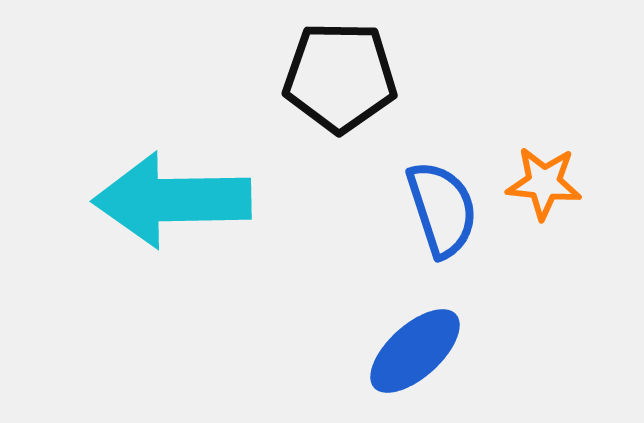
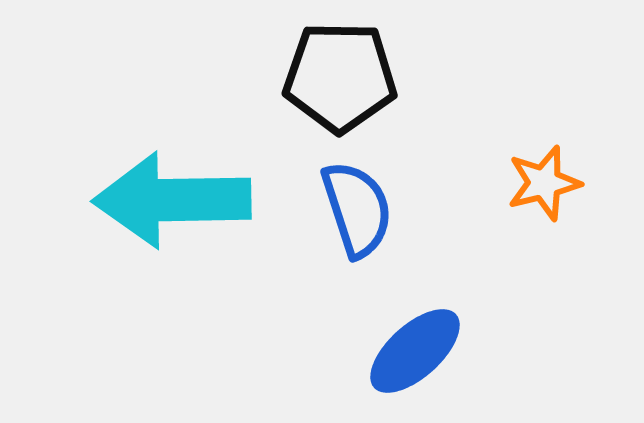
orange star: rotated 20 degrees counterclockwise
blue semicircle: moved 85 px left
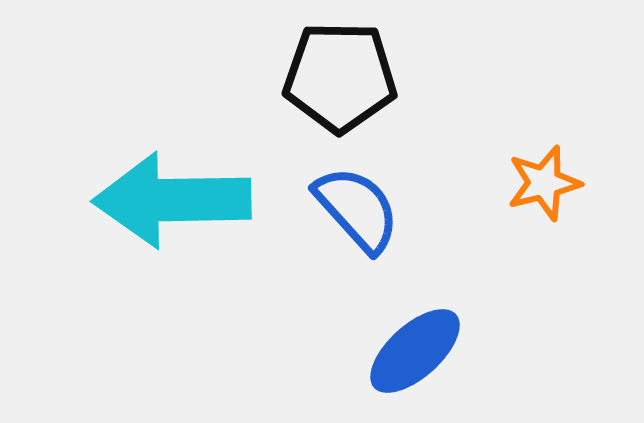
blue semicircle: rotated 24 degrees counterclockwise
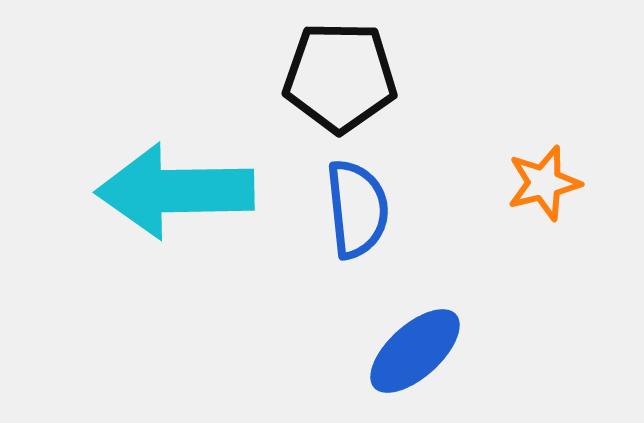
cyan arrow: moved 3 px right, 9 px up
blue semicircle: rotated 36 degrees clockwise
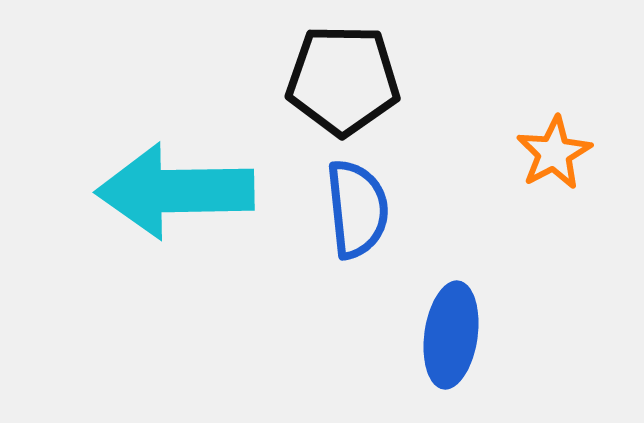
black pentagon: moved 3 px right, 3 px down
orange star: moved 10 px right, 30 px up; rotated 14 degrees counterclockwise
blue ellipse: moved 36 px right, 16 px up; rotated 40 degrees counterclockwise
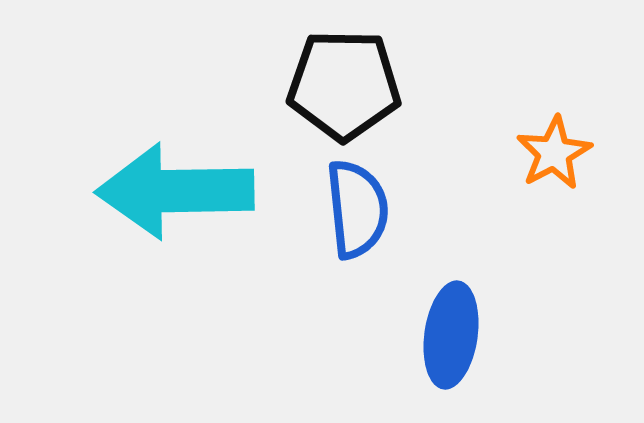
black pentagon: moved 1 px right, 5 px down
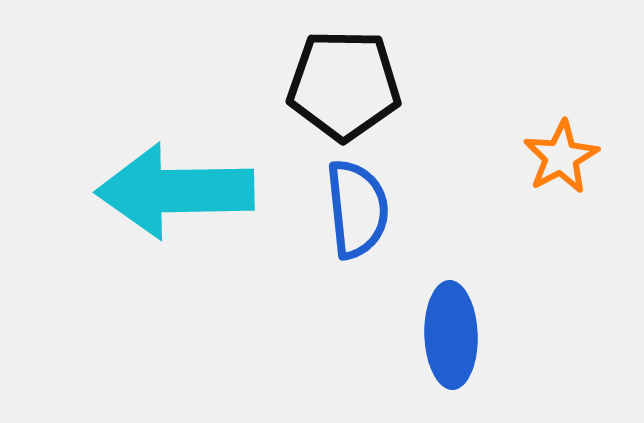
orange star: moved 7 px right, 4 px down
blue ellipse: rotated 10 degrees counterclockwise
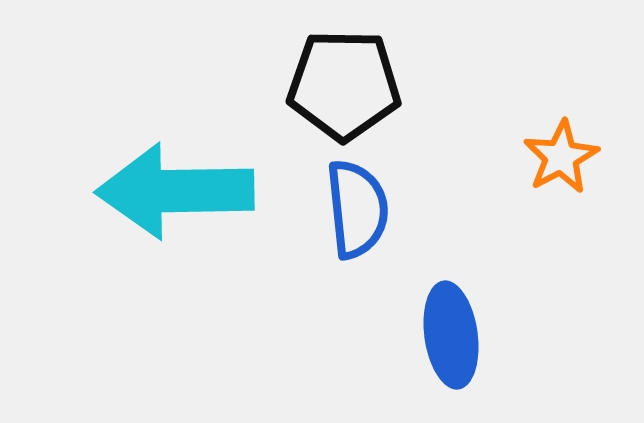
blue ellipse: rotated 6 degrees counterclockwise
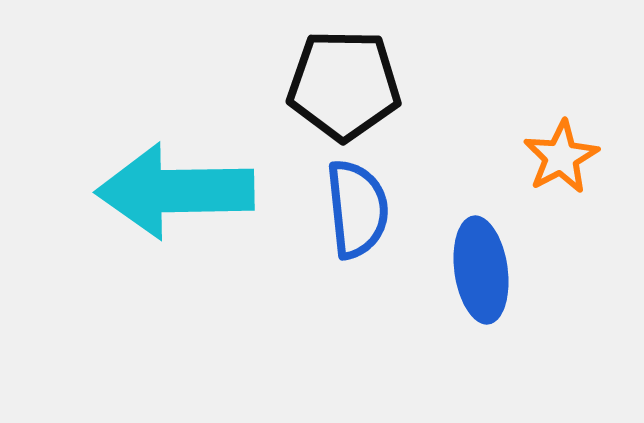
blue ellipse: moved 30 px right, 65 px up
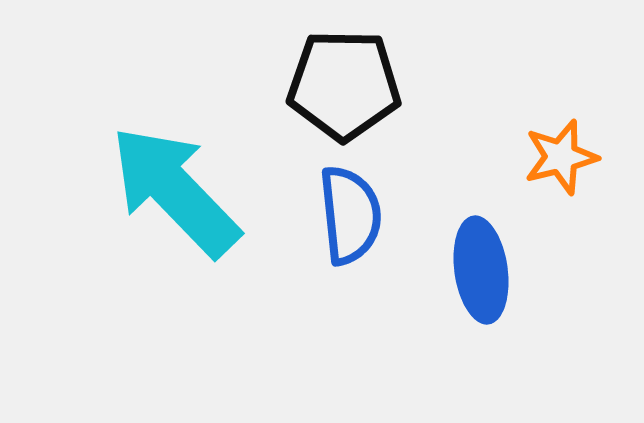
orange star: rotated 14 degrees clockwise
cyan arrow: rotated 47 degrees clockwise
blue semicircle: moved 7 px left, 6 px down
